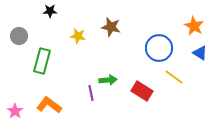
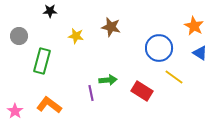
yellow star: moved 2 px left
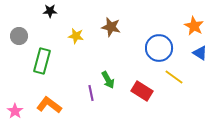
green arrow: rotated 66 degrees clockwise
